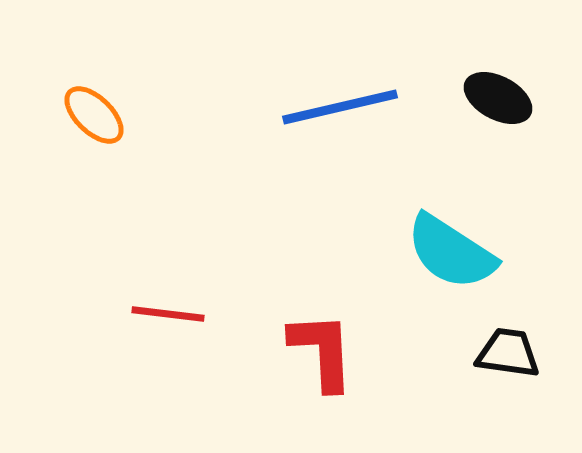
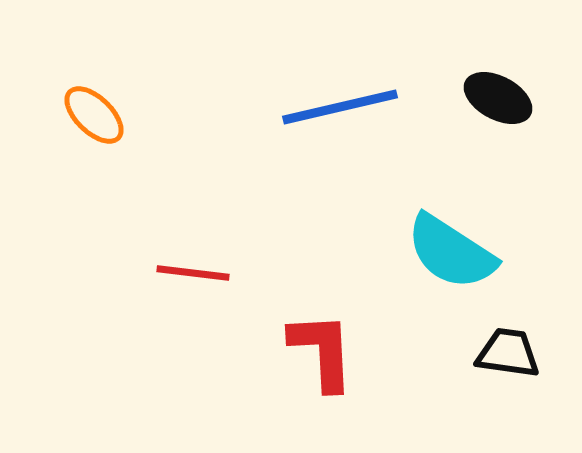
red line: moved 25 px right, 41 px up
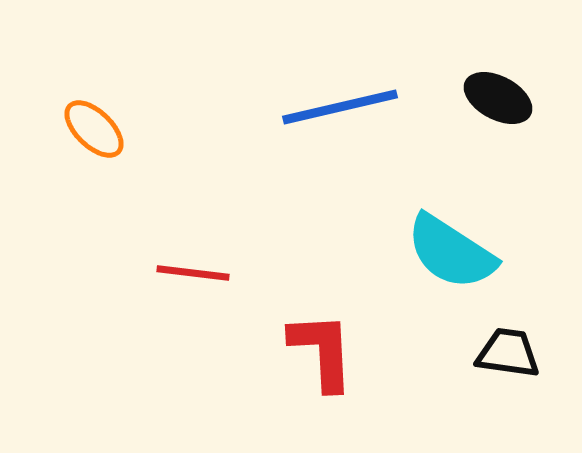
orange ellipse: moved 14 px down
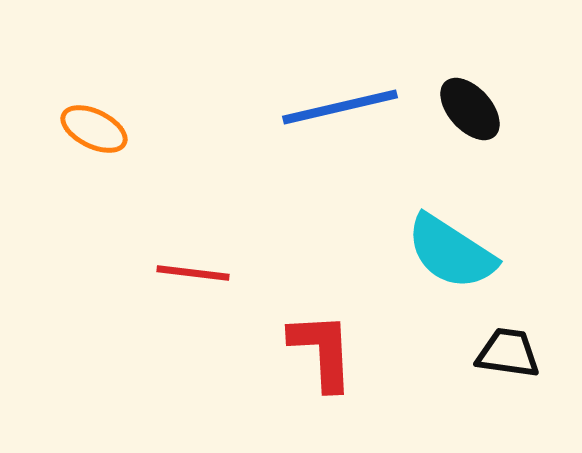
black ellipse: moved 28 px left, 11 px down; rotated 20 degrees clockwise
orange ellipse: rotated 18 degrees counterclockwise
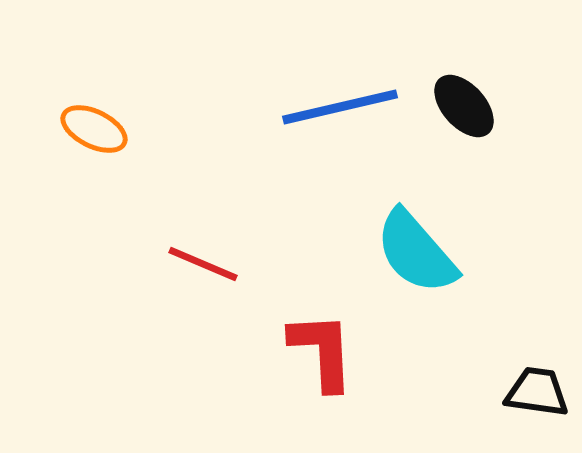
black ellipse: moved 6 px left, 3 px up
cyan semicircle: moved 35 px left; rotated 16 degrees clockwise
red line: moved 10 px right, 9 px up; rotated 16 degrees clockwise
black trapezoid: moved 29 px right, 39 px down
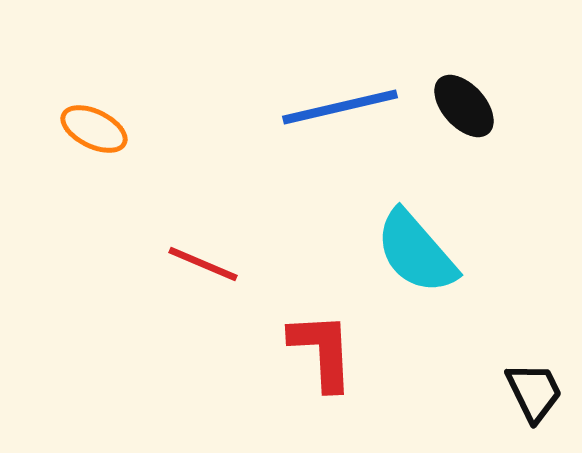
black trapezoid: moved 3 px left; rotated 56 degrees clockwise
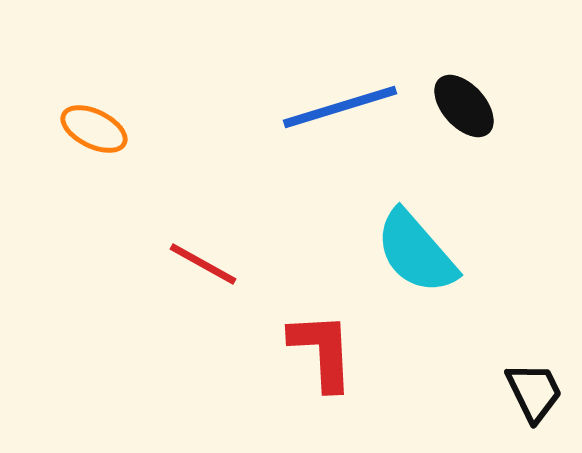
blue line: rotated 4 degrees counterclockwise
red line: rotated 6 degrees clockwise
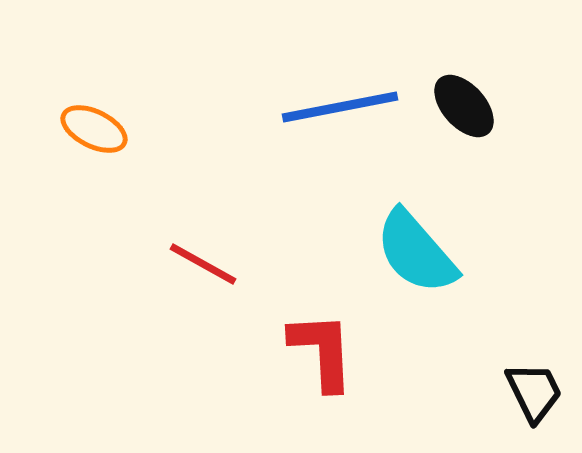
blue line: rotated 6 degrees clockwise
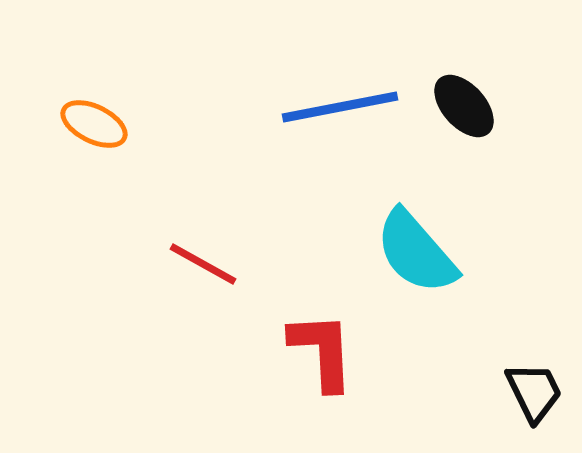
orange ellipse: moved 5 px up
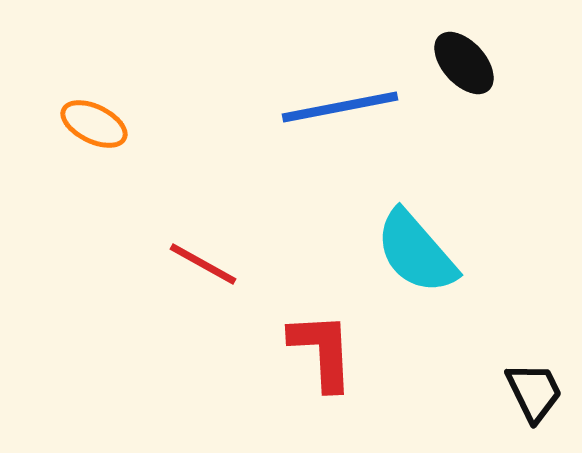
black ellipse: moved 43 px up
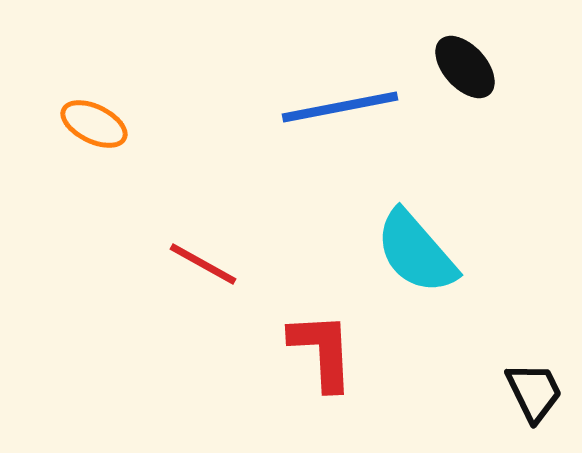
black ellipse: moved 1 px right, 4 px down
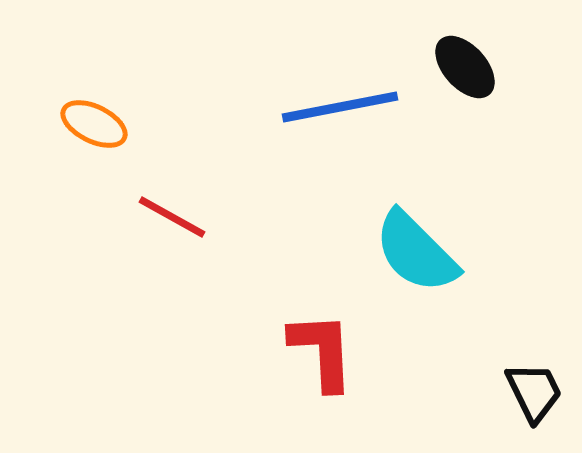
cyan semicircle: rotated 4 degrees counterclockwise
red line: moved 31 px left, 47 px up
